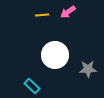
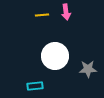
pink arrow: moved 2 px left; rotated 63 degrees counterclockwise
white circle: moved 1 px down
cyan rectangle: moved 3 px right; rotated 49 degrees counterclockwise
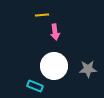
pink arrow: moved 11 px left, 20 px down
white circle: moved 1 px left, 10 px down
cyan rectangle: rotated 28 degrees clockwise
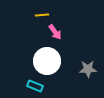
pink arrow: rotated 28 degrees counterclockwise
white circle: moved 7 px left, 5 px up
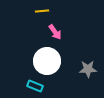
yellow line: moved 4 px up
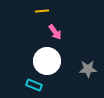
cyan rectangle: moved 1 px left, 1 px up
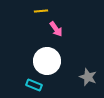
yellow line: moved 1 px left
pink arrow: moved 1 px right, 3 px up
gray star: moved 8 px down; rotated 24 degrees clockwise
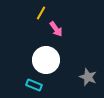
yellow line: moved 2 px down; rotated 56 degrees counterclockwise
white circle: moved 1 px left, 1 px up
